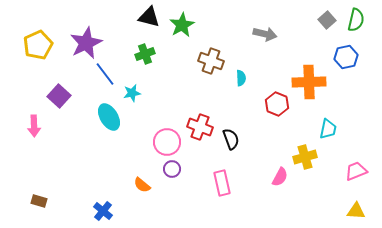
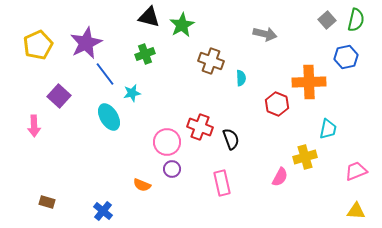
orange semicircle: rotated 18 degrees counterclockwise
brown rectangle: moved 8 px right, 1 px down
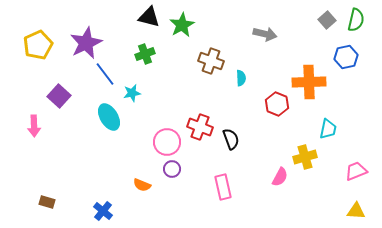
pink rectangle: moved 1 px right, 4 px down
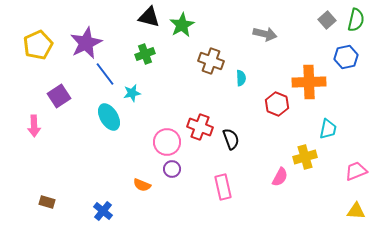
purple square: rotated 15 degrees clockwise
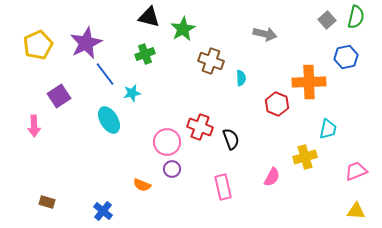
green semicircle: moved 3 px up
green star: moved 1 px right, 4 px down
cyan ellipse: moved 3 px down
pink semicircle: moved 8 px left
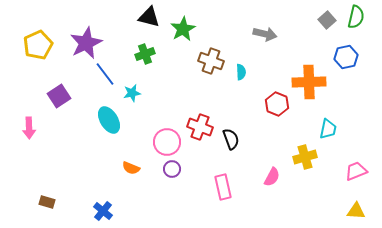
cyan semicircle: moved 6 px up
pink arrow: moved 5 px left, 2 px down
orange semicircle: moved 11 px left, 17 px up
